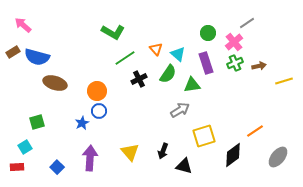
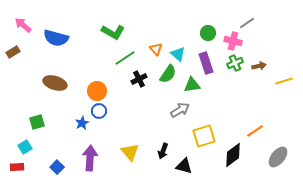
pink cross: moved 1 px left, 1 px up; rotated 36 degrees counterclockwise
blue semicircle: moved 19 px right, 19 px up
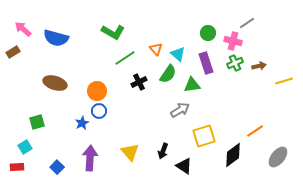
pink arrow: moved 4 px down
black cross: moved 3 px down
black triangle: rotated 18 degrees clockwise
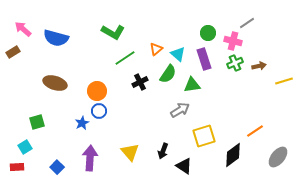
orange triangle: rotated 32 degrees clockwise
purple rectangle: moved 2 px left, 4 px up
black cross: moved 1 px right
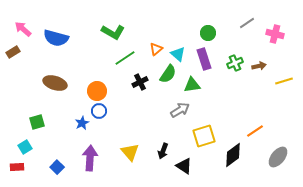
pink cross: moved 42 px right, 7 px up
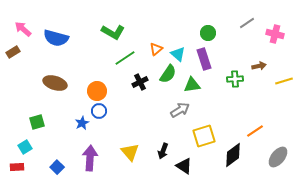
green cross: moved 16 px down; rotated 21 degrees clockwise
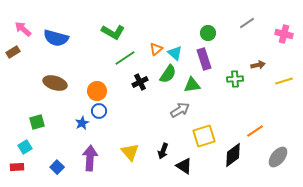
pink cross: moved 9 px right
cyan triangle: moved 3 px left, 1 px up
brown arrow: moved 1 px left, 1 px up
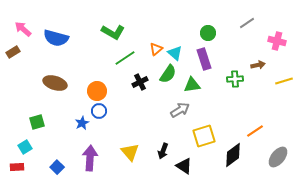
pink cross: moved 7 px left, 7 px down
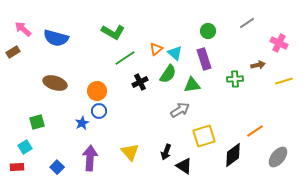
green circle: moved 2 px up
pink cross: moved 2 px right, 2 px down; rotated 12 degrees clockwise
black arrow: moved 3 px right, 1 px down
